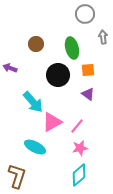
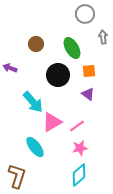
green ellipse: rotated 15 degrees counterclockwise
orange square: moved 1 px right, 1 px down
pink line: rotated 14 degrees clockwise
cyan ellipse: rotated 25 degrees clockwise
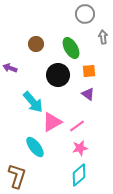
green ellipse: moved 1 px left
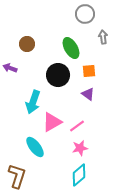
brown circle: moved 9 px left
cyan arrow: rotated 60 degrees clockwise
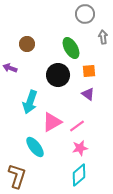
cyan arrow: moved 3 px left
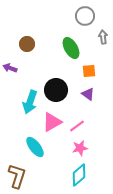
gray circle: moved 2 px down
black circle: moved 2 px left, 15 px down
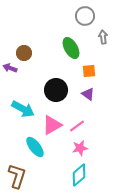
brown circle: moved 3 px left, 9 px down
cyan arrow: moved 7 px left, 7 px down; rotated 80 degrees counterclockwise
pink triangle: moved 3 px down
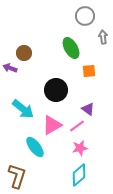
purple triangle: moved 15 px down
cyan arrow: rotated 10 degrees clockwise
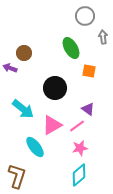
orange square: rotated 16 degrees clockwise
black circle: moved 1 px left, 2 px up
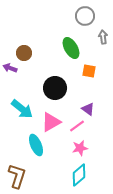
cyan arrow: moved 1 px left
pink triangle: moved 1 px left, 3 px up
cyan ellipse: moved 1 px right, 2 px up; rotated 15 degrees clockwise
